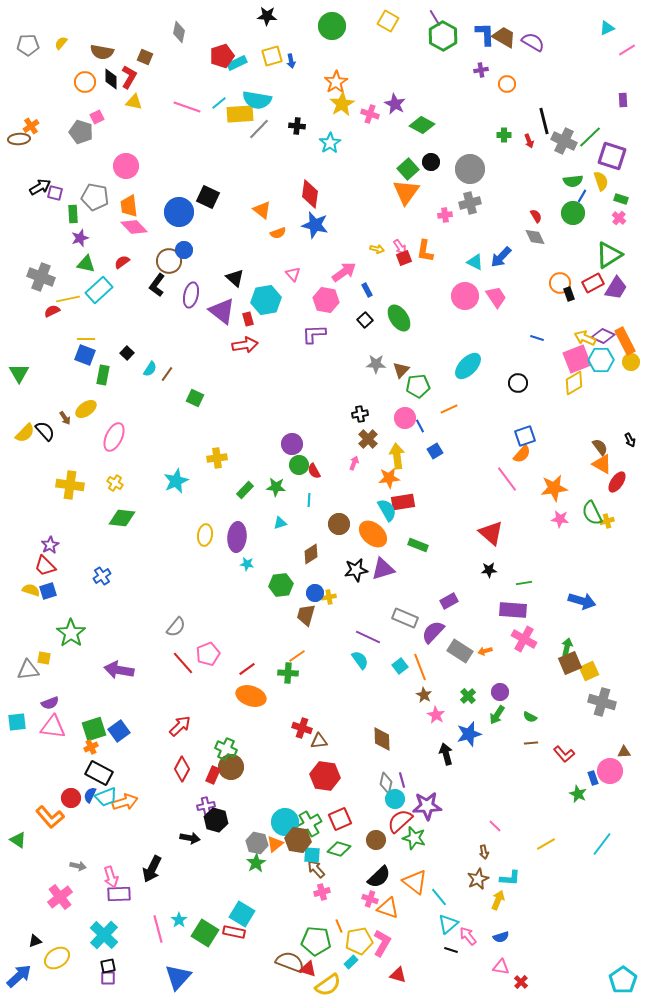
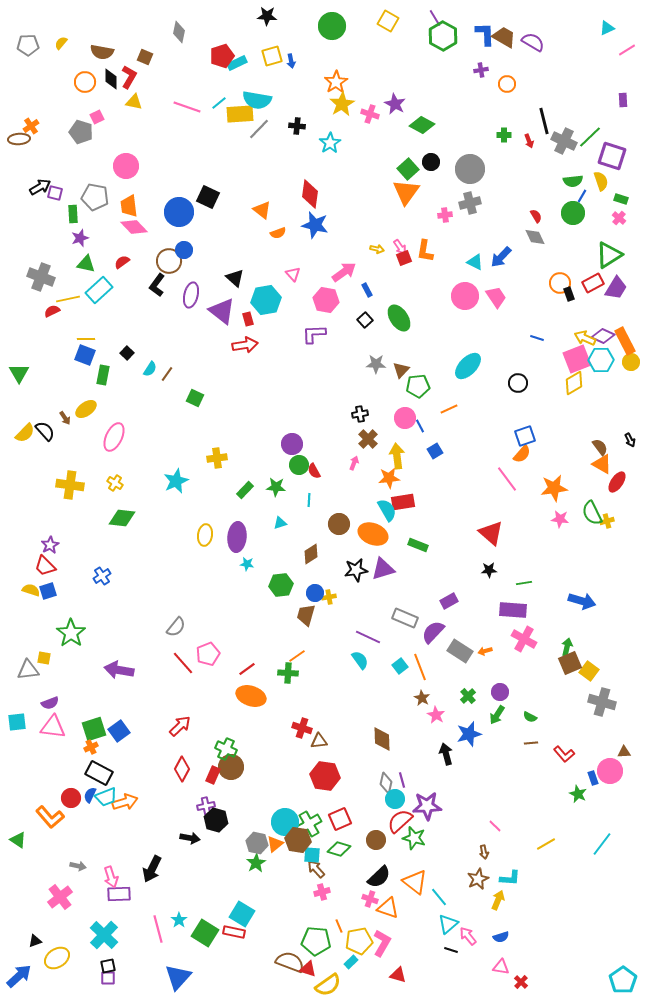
orange ellipse at (373, 534): rotated 20 degrees counterclockwise
yellow square at (589, 671): rotated 30 degrees counterclockwise
brown star at (424, 695): moved 2 px left, 3 px down
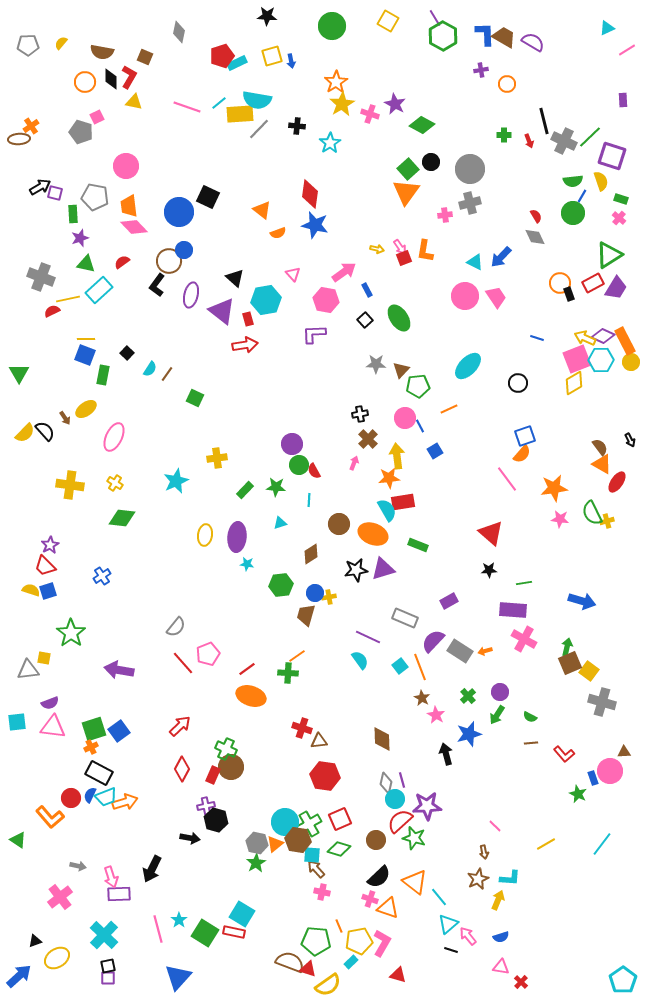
purple semicircle at (433, 632): moved 9 px down
pink cross at (322, 892): rotated 28 degrees clockwise
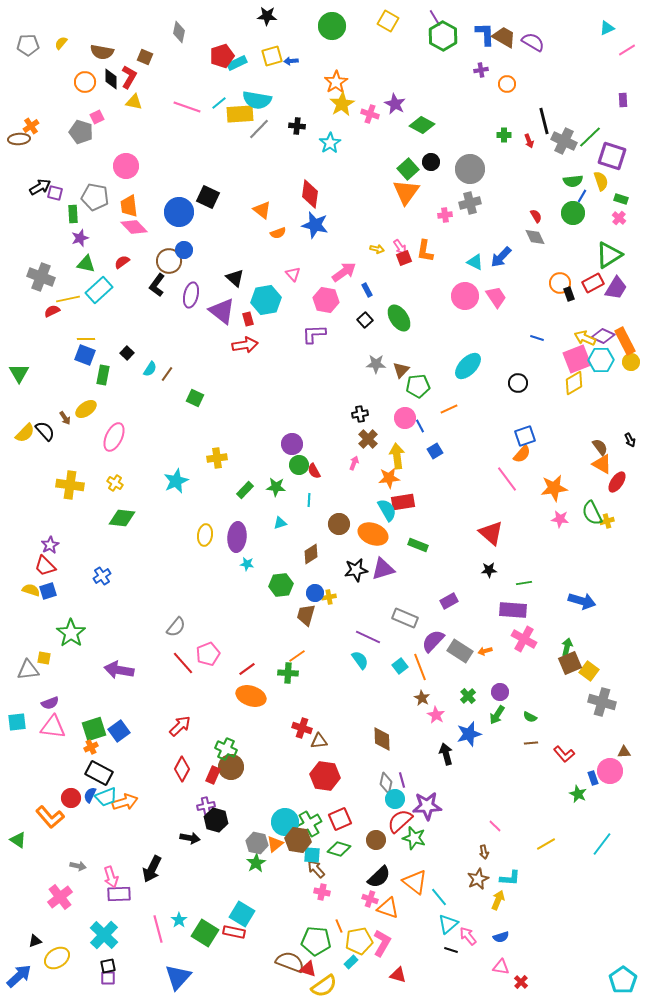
blue arrow at (291, 61): rotated 96 degrees clockwise
yellow semicircle at (328, 985): moved 4 px left, 1 px down
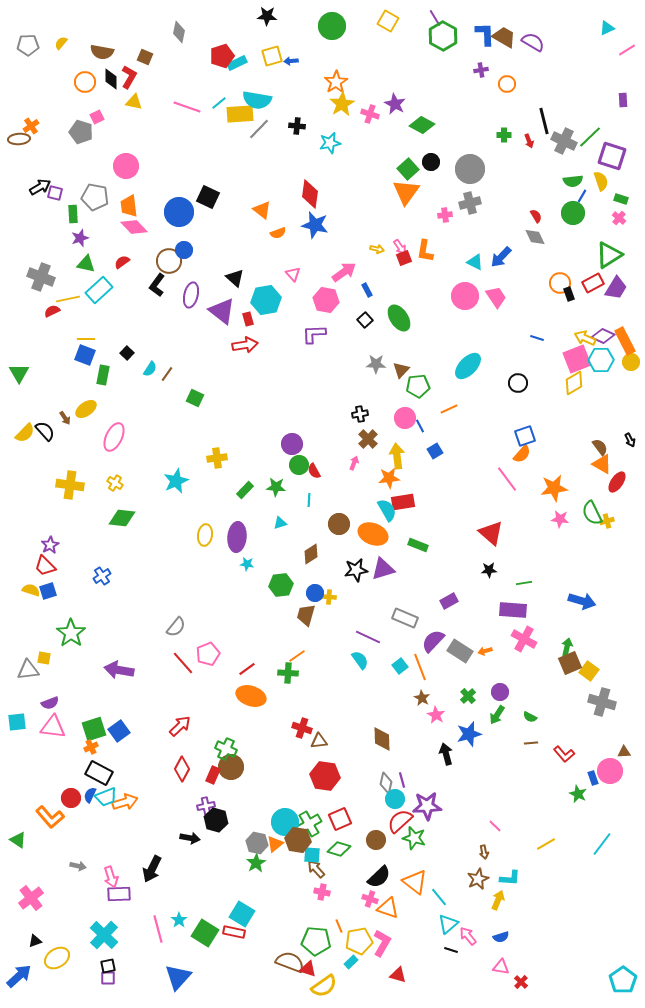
cyan star at (330, 143): rotated 20 degrees clockwise
yellow cross at (329, 597): rotated 16 degrees clockwise
pink cross at (60, 897): moved 29 px left, 1 px down
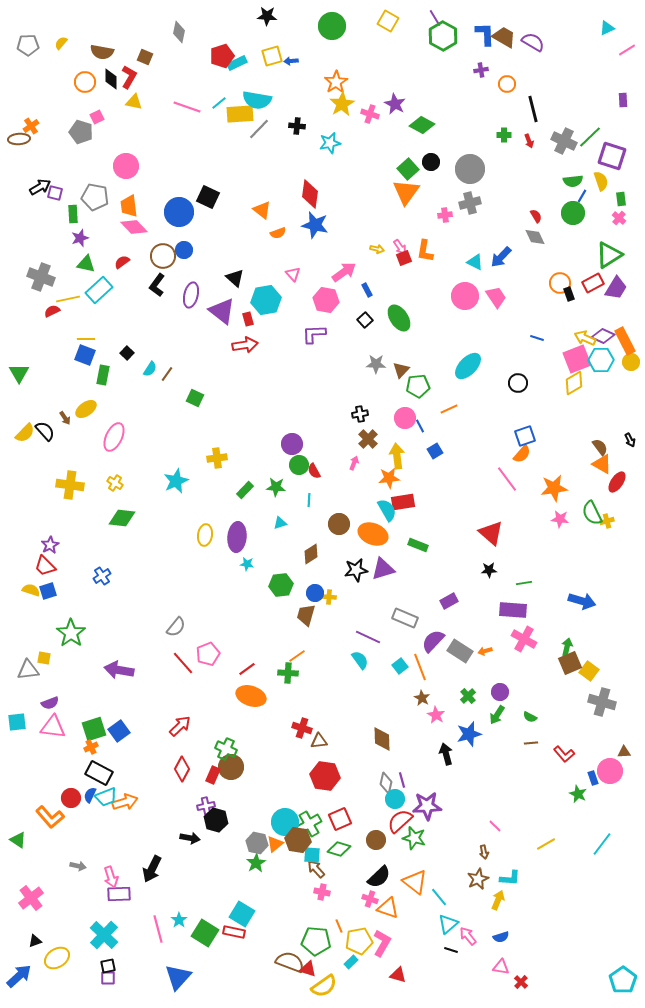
black line at (544, 121): moved 11 px left, 12 px up
green rectangle at (621, 199): rotated 64 degrees clockwise
brown circle at (169, 261): moved 6 px left, 5 px up
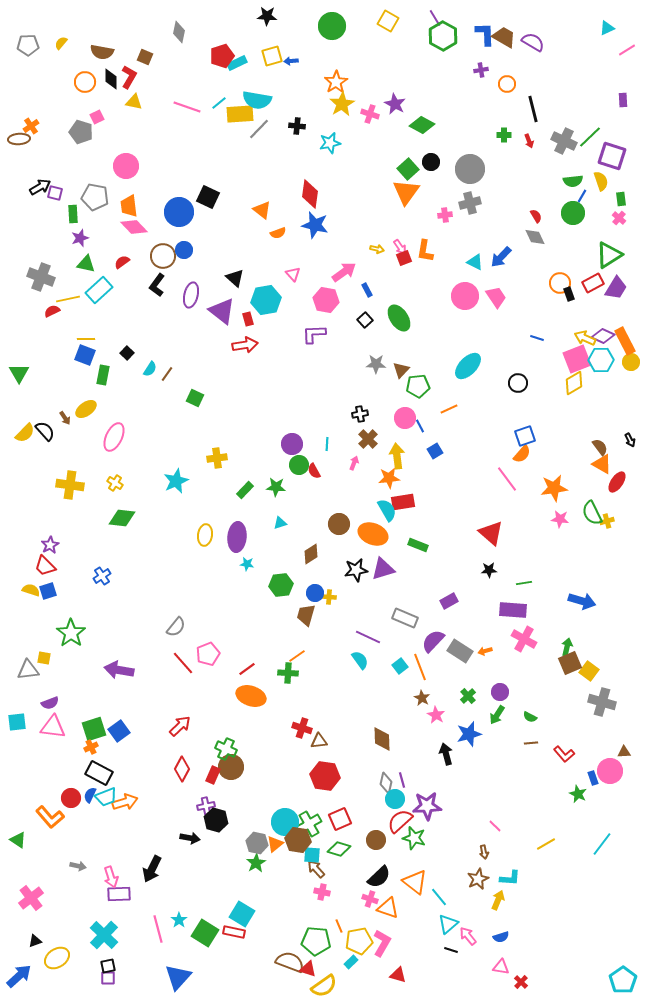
cyan line at (309, 500): moved 18 px right, 56 px up
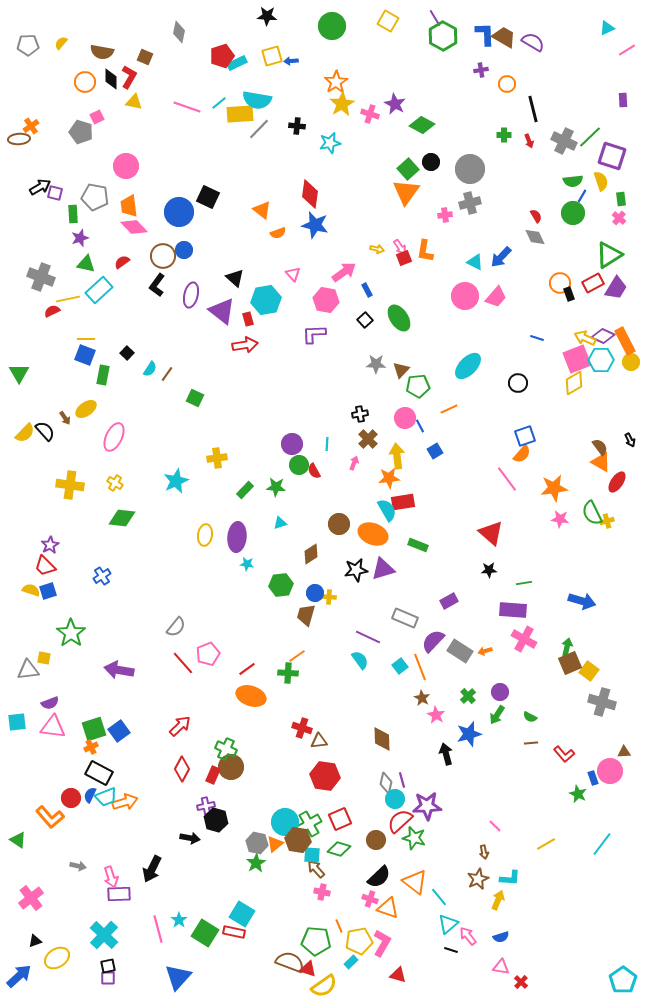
pink trapezoid at (496, 297): rotated 75 degrees clockwise
orange triangle at (602, 464): moved 1 px left, 2 px up
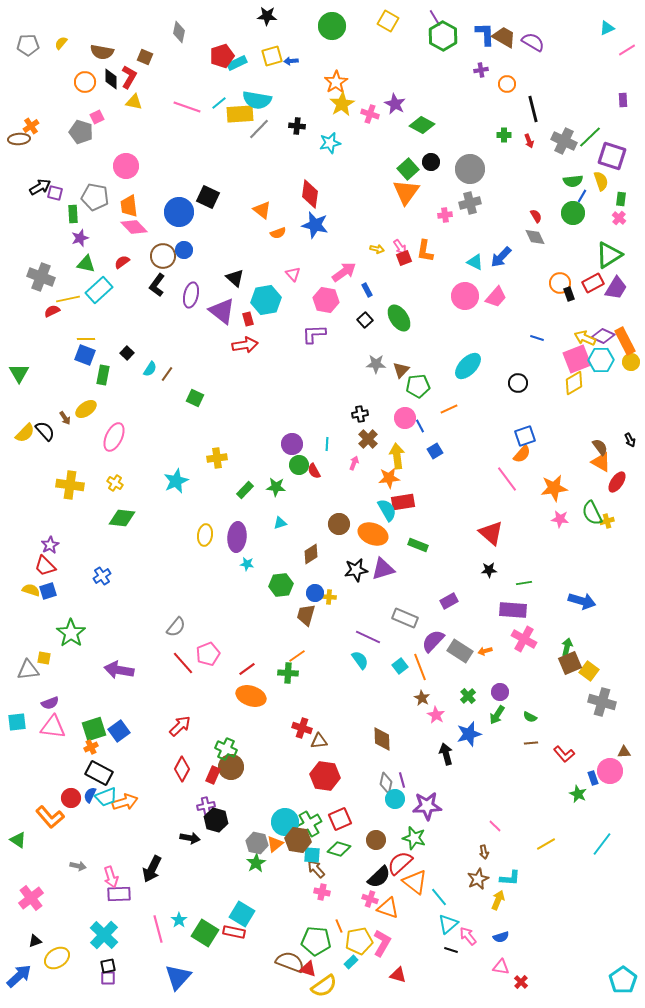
green rectangle at (621, 199): rotated 16 degrees clockwise
red semicircle at (400, 821): moved 42 px down
